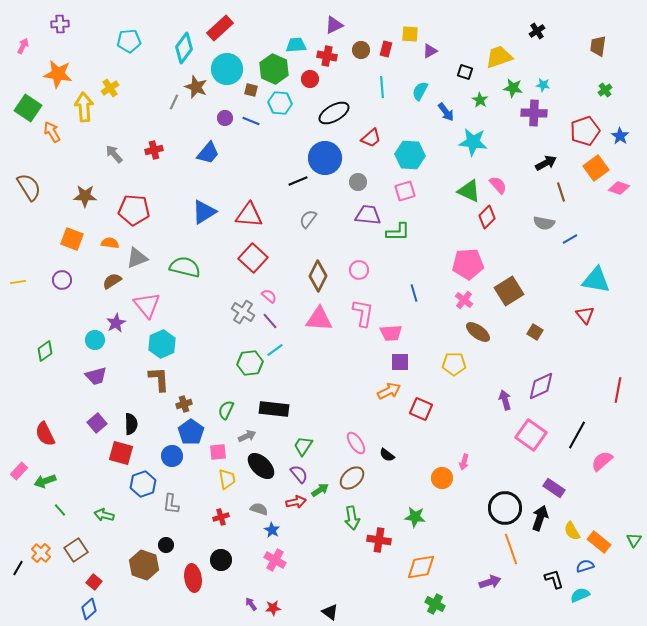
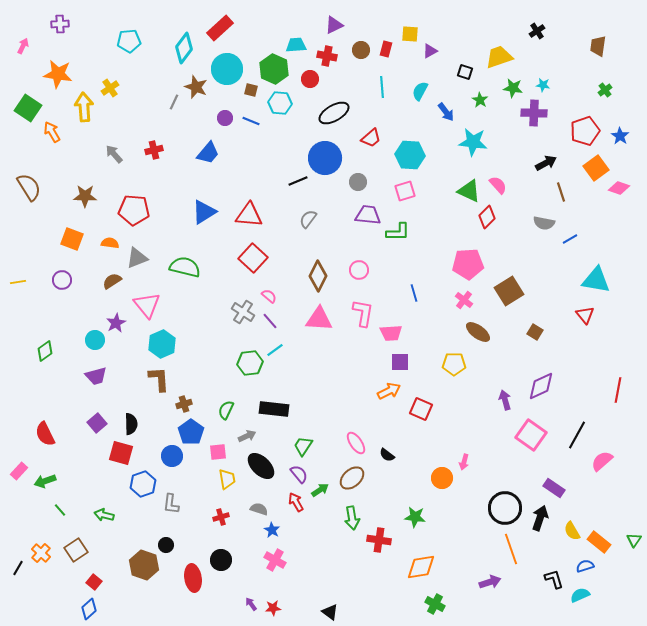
red arrow at (296, 502): rotated 108 degrees counterclockwise
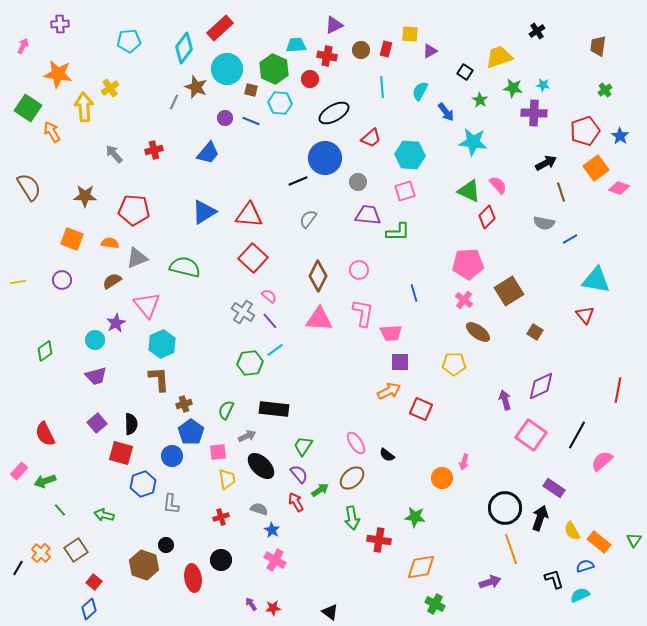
black square at (465, 72): rotated 14 degrees clockwise
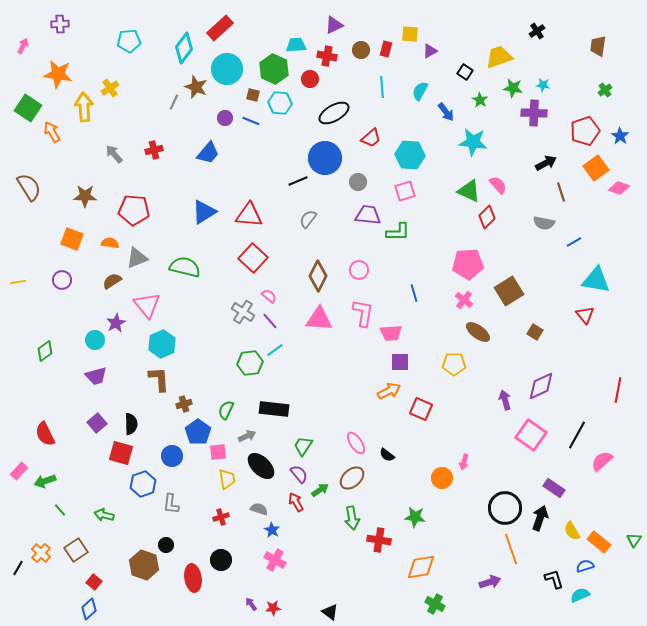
brown square at (251, 90): moved 2 px right, 5 px down
blue line at (570, 239): moved 4 px right, 3 px down
blue pentagon at (191, 432): moved 7 px right
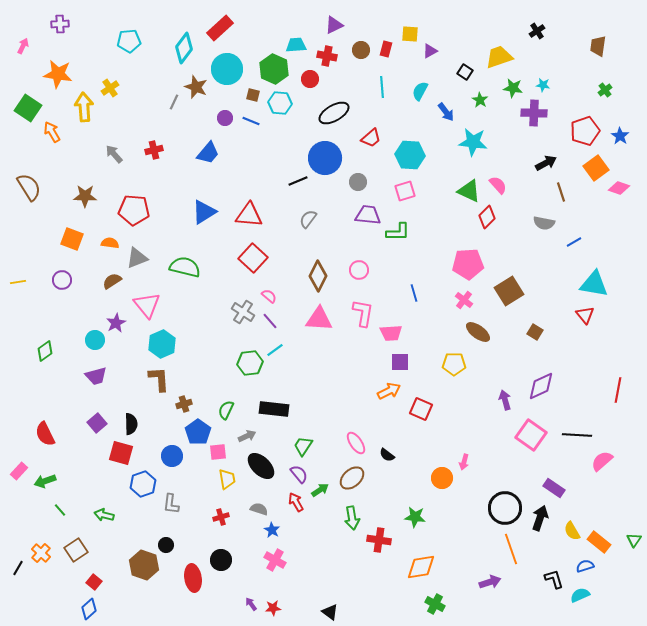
cyan triangle at (596, 280): moved 2 px left, 4 px down
black line at (577, 435): rotated 64 degrees clockwise
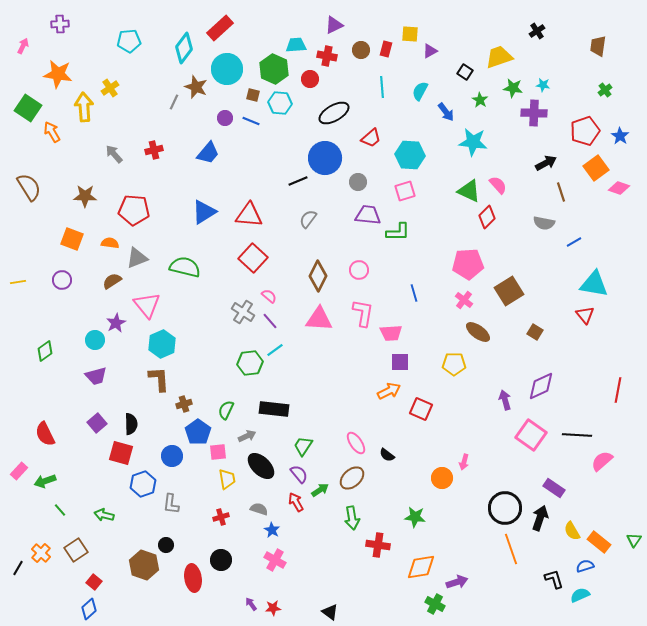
red cross at (379, 540): moved 1 px left, 5 px down
purple arrow at (490, 582): moved 33 px left
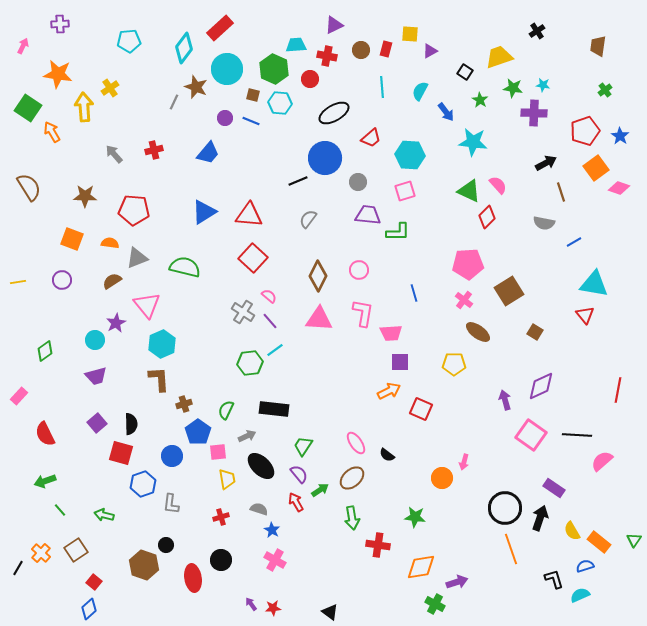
pink rectangle at (19, 471): moved 75 px up
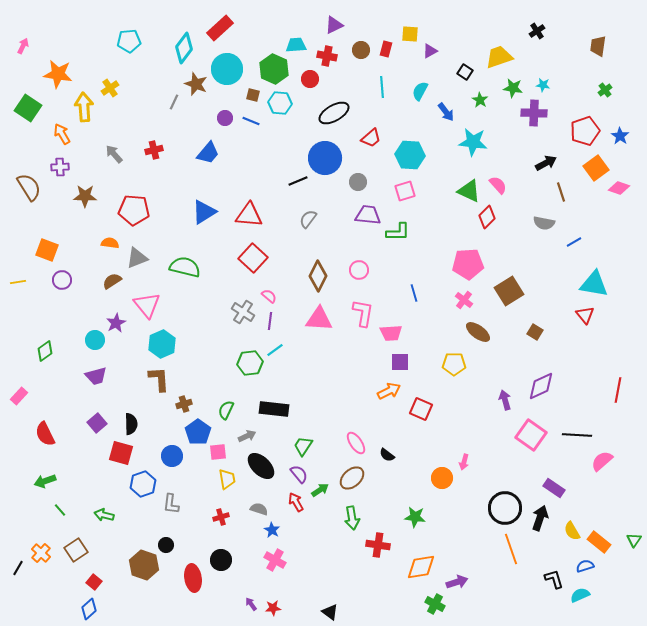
purple cross at (60, 24): moved 143 px down
brown star at (196, 87): moved 3 px up
orange arrow at (52, 132): moved 10 px right, 2 px down
orange square at (72, 239): moved 25 px left, 11 px down
purple line at (270, 321): rotated 48 degrees clockwise
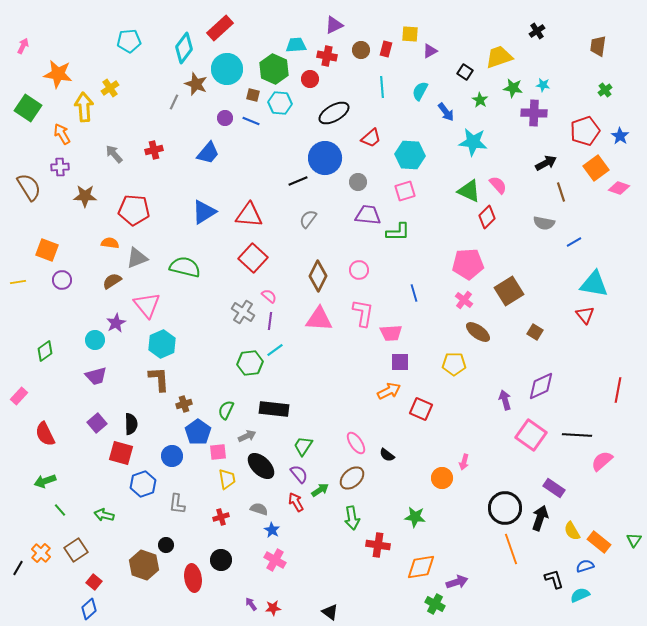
gray L-shape at (171, 504): moved 6 px right
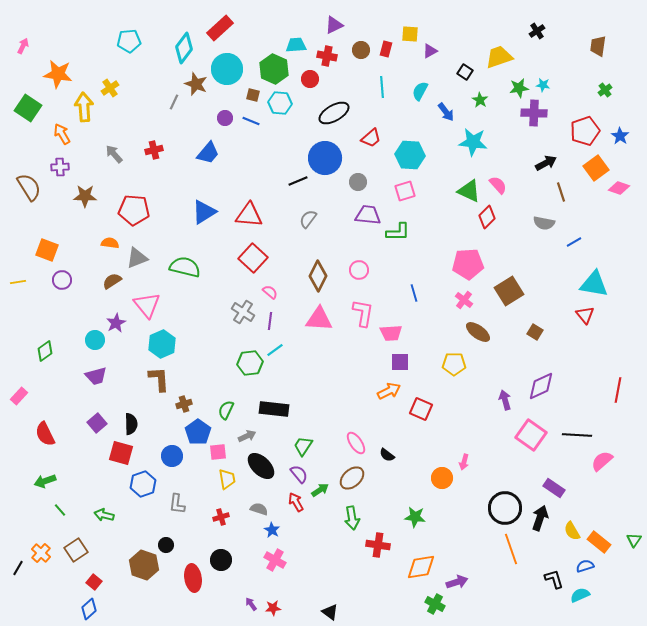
green star at (513, 88): moved 6 px right; rotated 18 degrees counterclockwise
pink semicircle at (269, 296): moved 1 px right, 4 px up
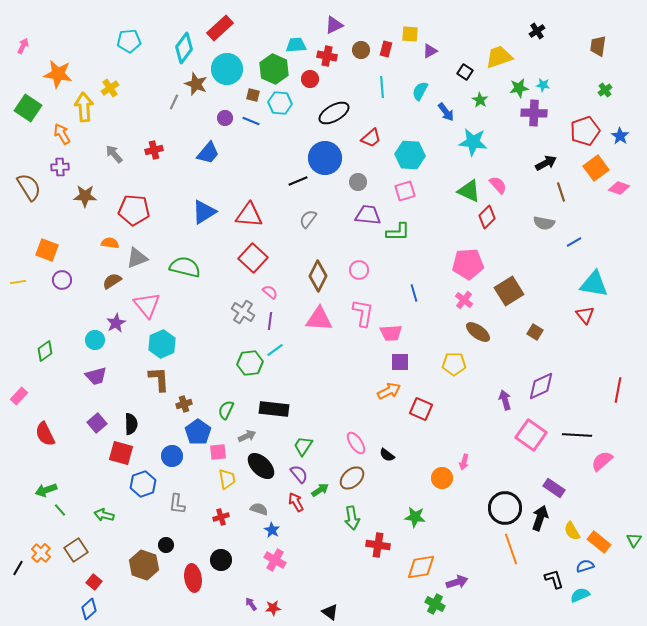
green arrow at (45, 481): moved 1 px right, 9 px down
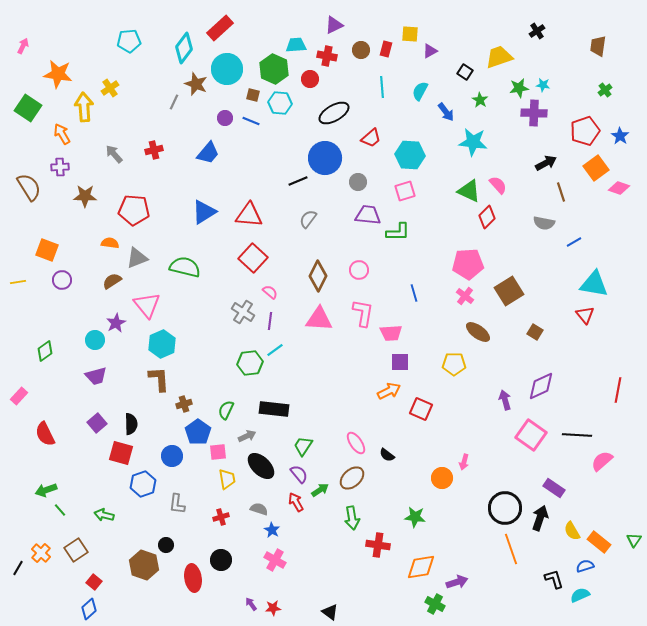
pink cross at (464, 300): moved 1 px right, 4 px up
